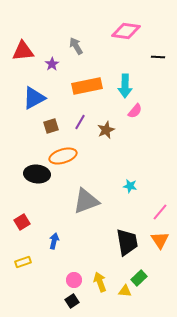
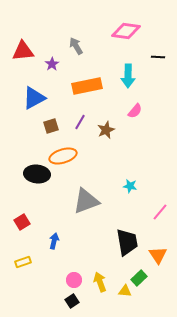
cyan arrow: moved 3 px right, 10 px up
orange triangle: moved 2 px left, 15 px down
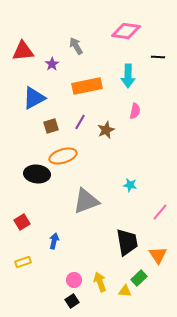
pink semicircle: rotated 28 degrees counterclockwise
cyan star: moved 1 px up
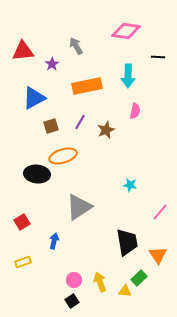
gray triangle: moved 7 px left, 6 px down; rotated 12 degrees counterclockwise
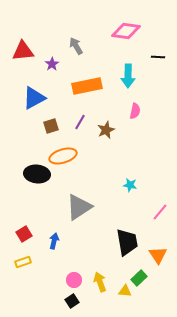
red square: moved 2 px right, 12 px down
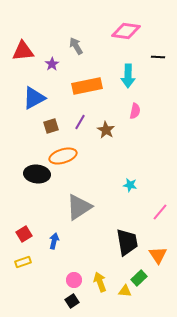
brown star: rotated 18 degrees counterclockwise
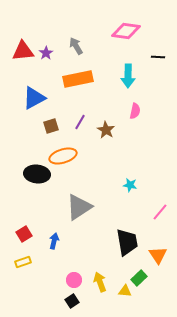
purple star: moved 6 px left, 11 px up
orange rectangle: moved 9 px left, 7 px up
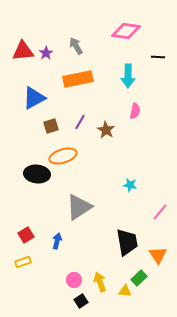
red square: moved 2 px right, 1 px down
blue arrow: moved 3 px right
black square: moved 9 px right
